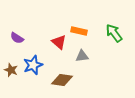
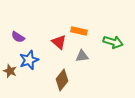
green arrow: moved 1 px left, 9 px down; rotated 144 degrees clockwise
purple semicircle: moved 1 px right, 1 px up
blue star: moved 4 px left, 5 px up
brown star: moved 1 px left, 1 px down
brown diamond: rotated 60 degrees counterclockwise
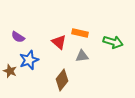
orange rectangle: moved 1 px right, 2 px down
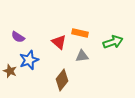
green arrow: rotated 36 degrees counterclockwise
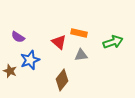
orange rectangle: moved 1 px left
gray triangle: moved 1 px left, 1 px up
blue star: moved 1 px right
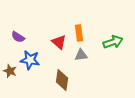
orange rectangle: rotated 70 degrees clockwise
blue star: rotated 30 degrees clockwise
brown diamond: rotated 30 degrees counterclockwise
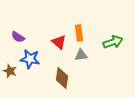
blue star: moved 1 px up
brown diamond: moved 2 px up
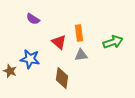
purple semicircle: moved 15 px right, 18 px up
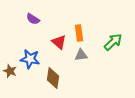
green arrow: rotated 24 degrees counterclockwise
brown diamond: moved 9 px left
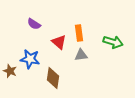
purple semicircle: moved 1 px right, 5 px down
green arrow: rotated 60 degrees clockwise
